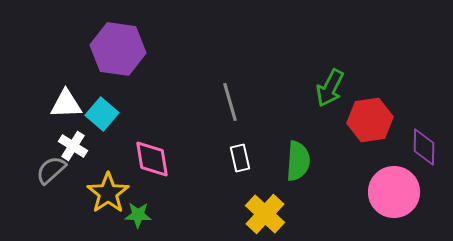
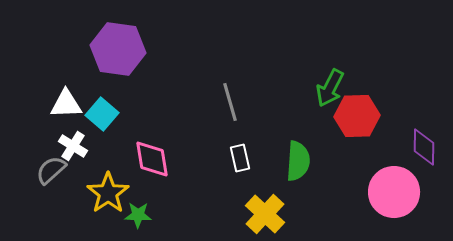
red hexagon: moved 13 px left, 4 px up; rotated 6 degrees clockwise
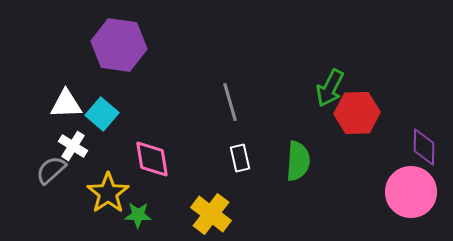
purple hexagon: moved 1 px right, 4 px up
red hexagon: moved 3 px up
pink circle: moved 17 px right
yellow cross: moved 54 px left; rotated 6 degrees counterclockwise
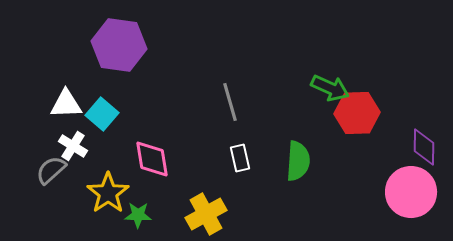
green arrow: rotated 93 degrees counterclockwise
yellow cross: moved 5 px left; rotated 24 degrees clockwise
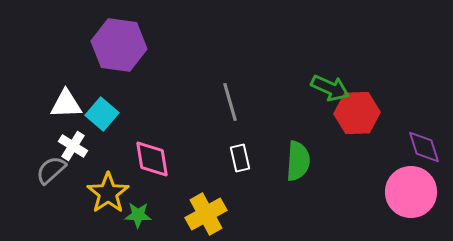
purple diamond: rotated 18 degrees counterclockwise
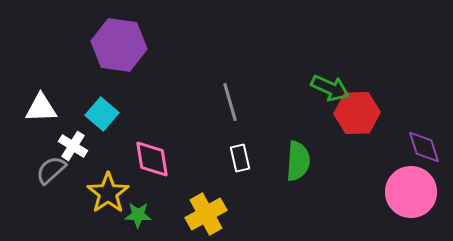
white triangle: moved 25 px left, 4 px down
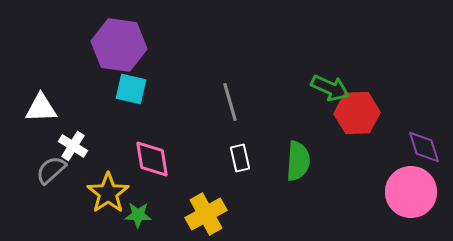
cyan square: moved 29 px right, 25 px up; rotated 28 degrees counterclockwise
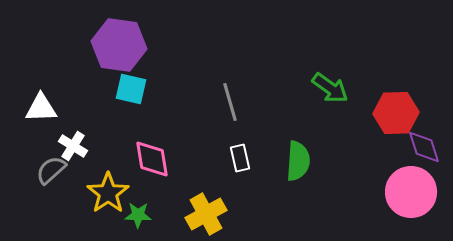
green arrow: rotated 12 degrees clockwise
red hexagon: moved 39 px right
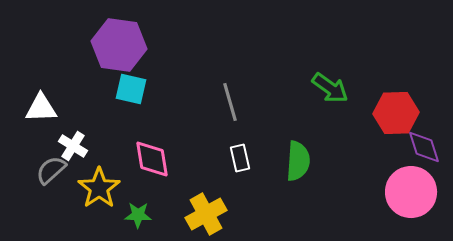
yellow star: moved 9 px left, 5 px up
